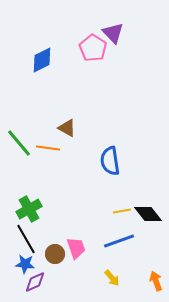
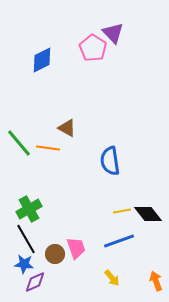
blue star: moved 1 px left
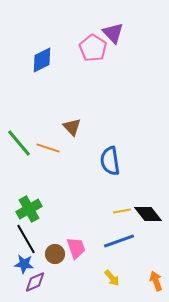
brown triangle: moved 5 px right, 1 px up; rotated 18 degrees clockwise
orange line: rotated 10 degrees clockwise
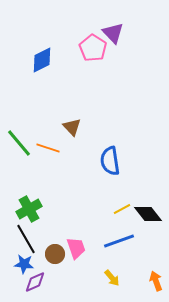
yellow line: moved 2 px up; rotated 18 degrees counterclockwise
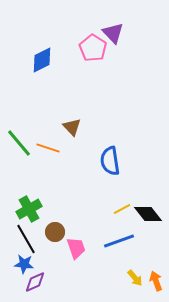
brown circle: moved 22 px up
yellow arrow: moved 23 px right
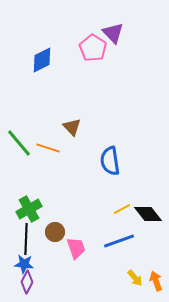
black line: rotated 32 degrees clockwise
purple diamond: moved 8 px left; rotated 40 degrees counterclockwise
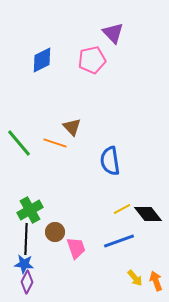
pink pentagon: moved 1 px left, 12 px down; rotated 28 degrees clockwise
orange line: moved 7 px right, 5 px up
green cross: moved 1 px right, 1 px down
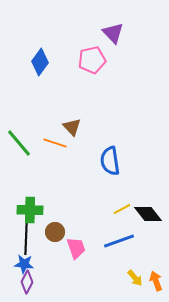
blue diamond: moved 2 px left, 2 px down; rotated 28 degrees counterclockwise
green cross: rotated 30 degrees clockwise
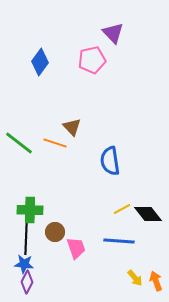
green line: rotated 12 degrees counterclockwise
blue line: rotated 24 degrees clockwise
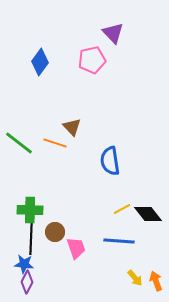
black line: moved 5 px right
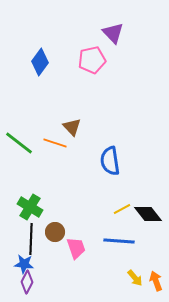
green cross: moved 3 px up; rotated 30 degrees clockwise
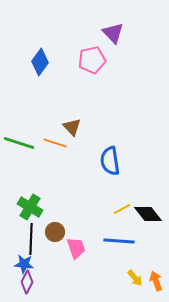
green line: rotated 20 degrees counterclockwise
